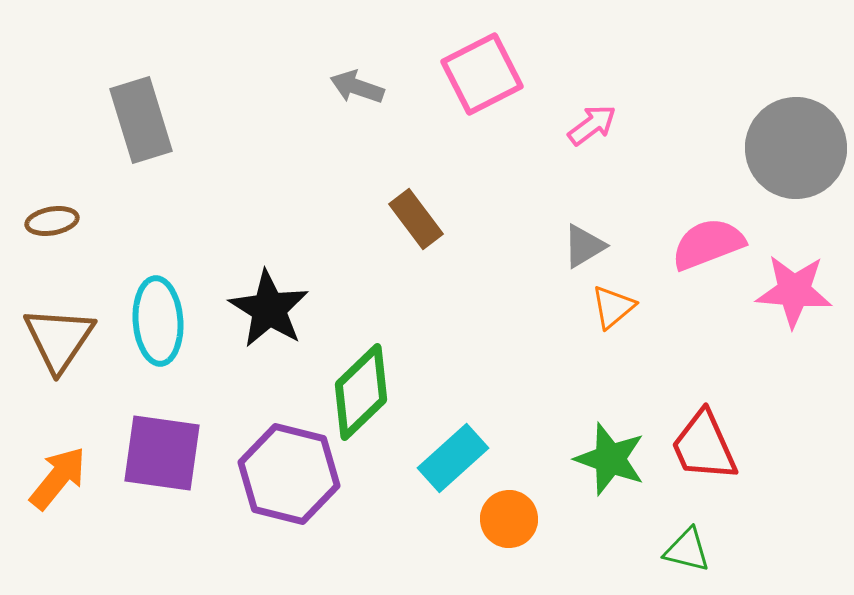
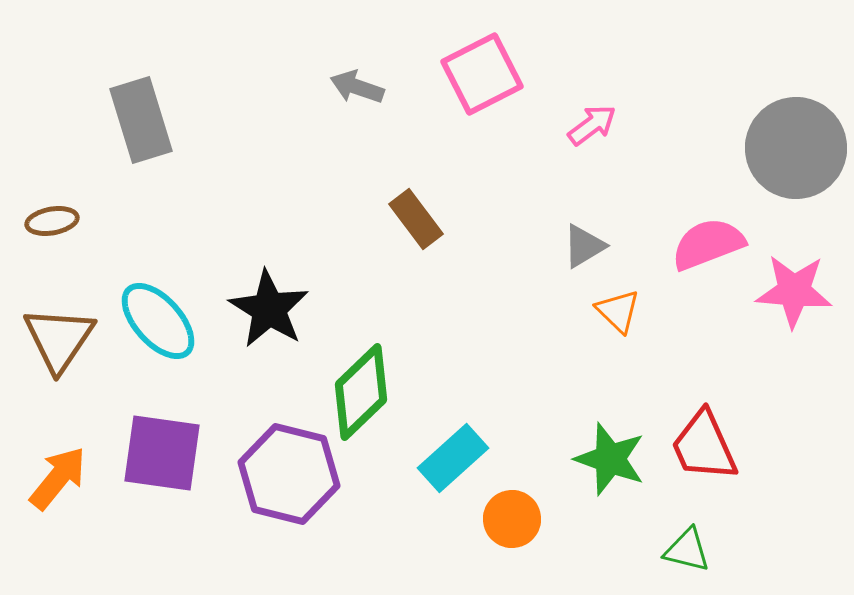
orange triangle: moved 5 px right, 4 px down; rotated 36 degrees counterclockwise
cyan ellipse: rotated 38 degrees counterclockwise
orange circle: moved 3 px right
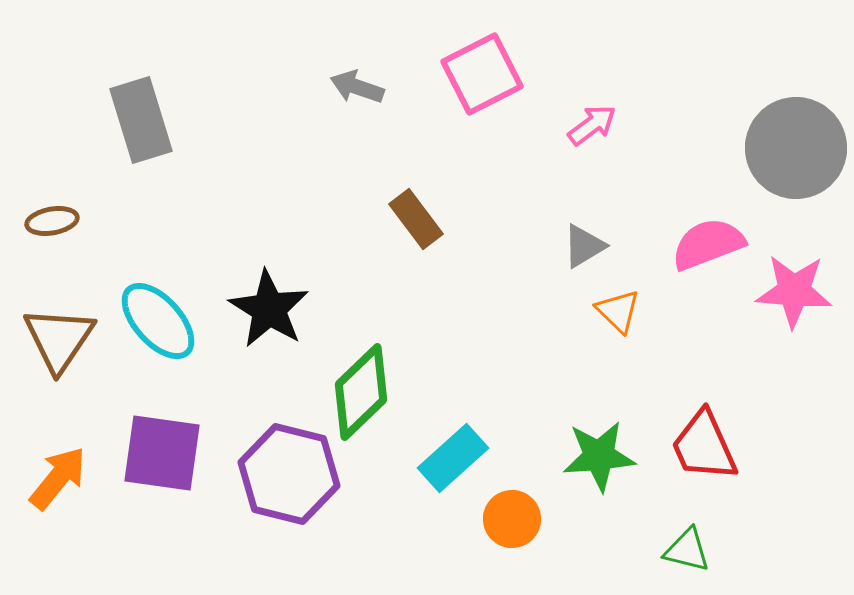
green star: moved 11 px left, 3 px up; rotated 24 degrees counterclockwise
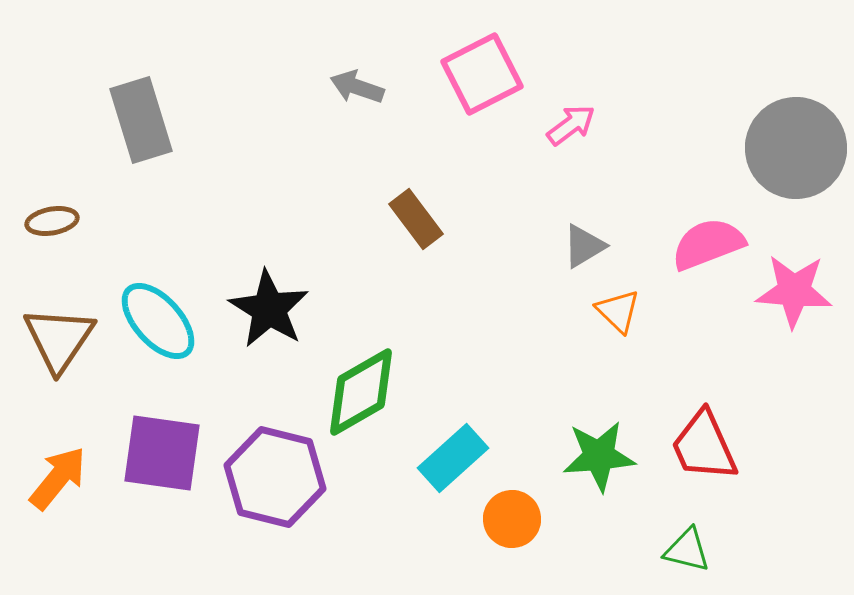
pink arrow: moved 21 px left
green diamond: rotated 14 degrees clockwise
purple hexagon: moved 14 px left, 3 px down
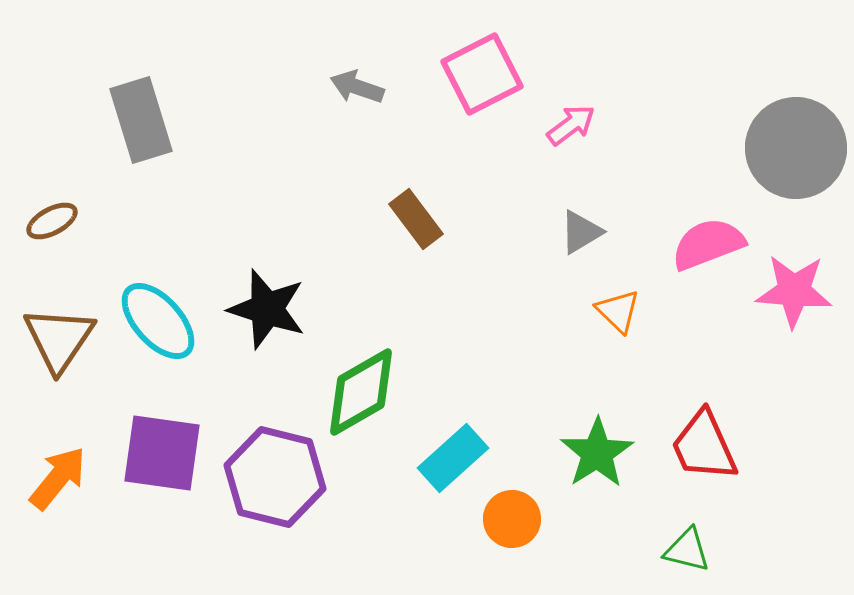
brown ellipse: rotated 18 degrees counterclockwise
gray triangle: moved 3 px left, 14 px up
black star: moved 2 px left; rotated 14 degrees counterclockwise
green star: moved 2 px left, 3 px up; rotated 28 degrees counterclockwise
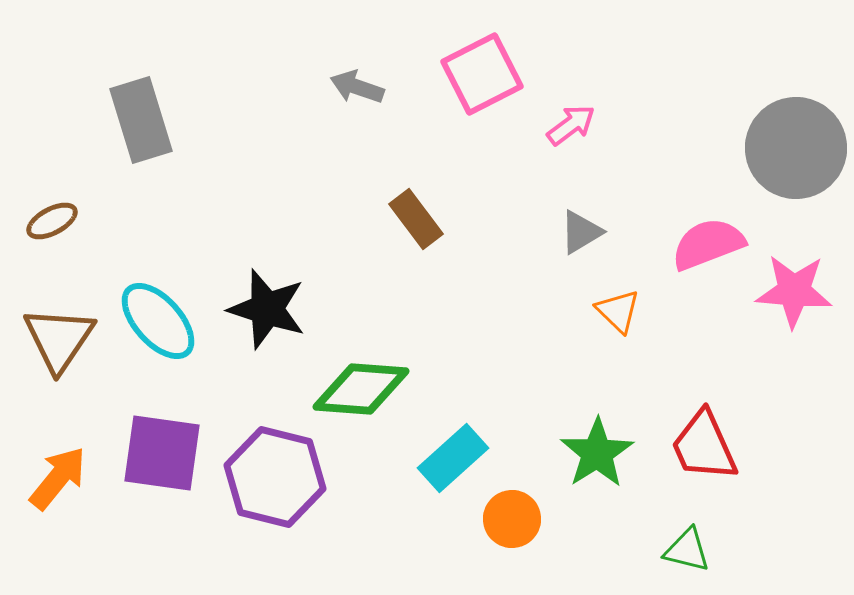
green diamond: moved 3 px up; rotated 34 degrees clockwise
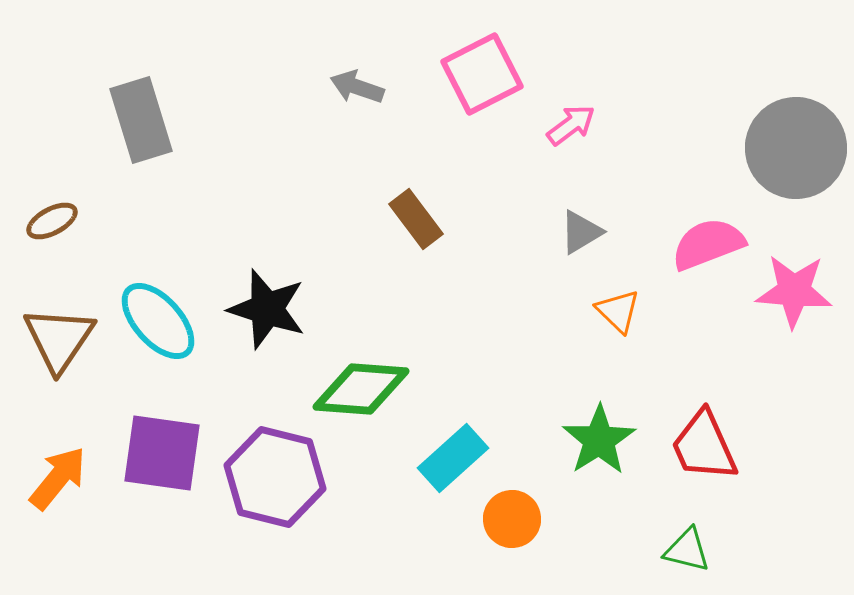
green star: moved 2 px right, 13 px up
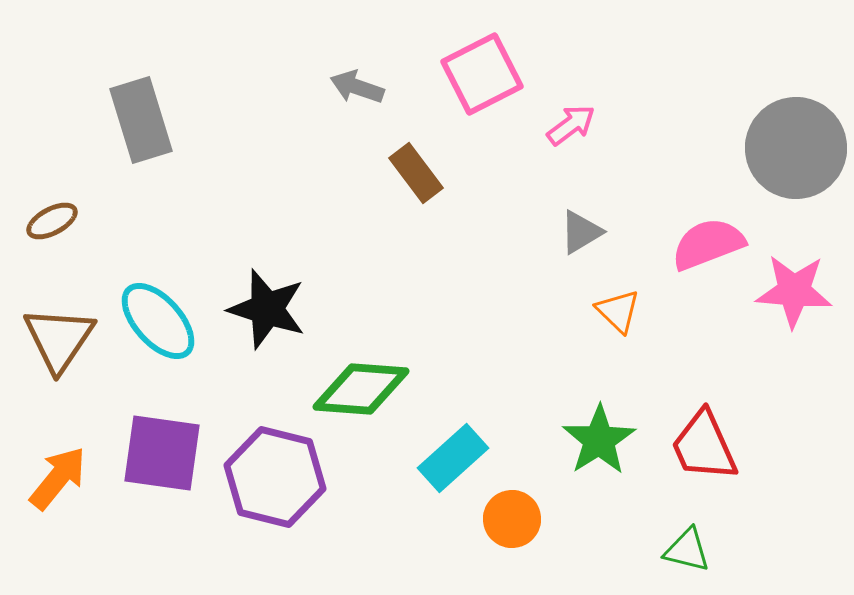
brown rectangle: moved 46 px up
